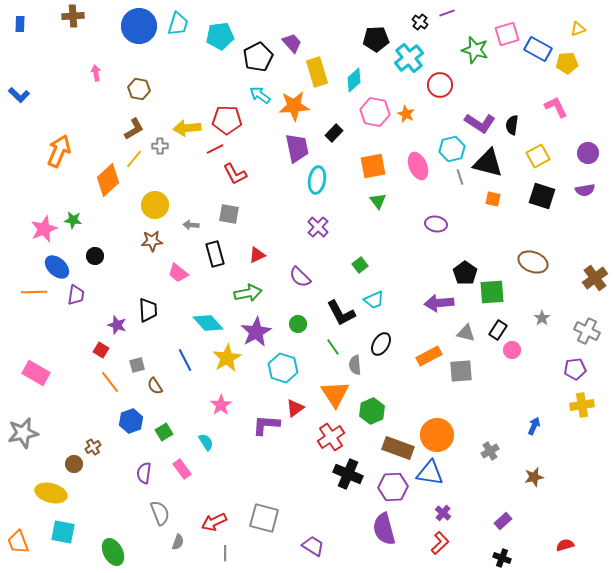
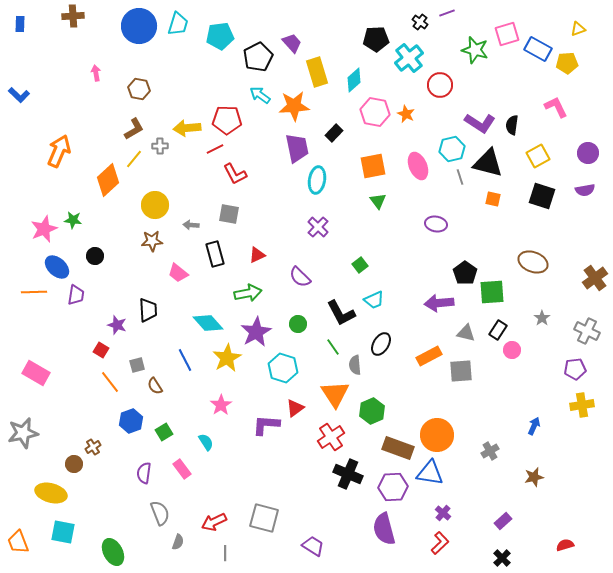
black cross at (502, 558): rotated 24 degrees clockwise
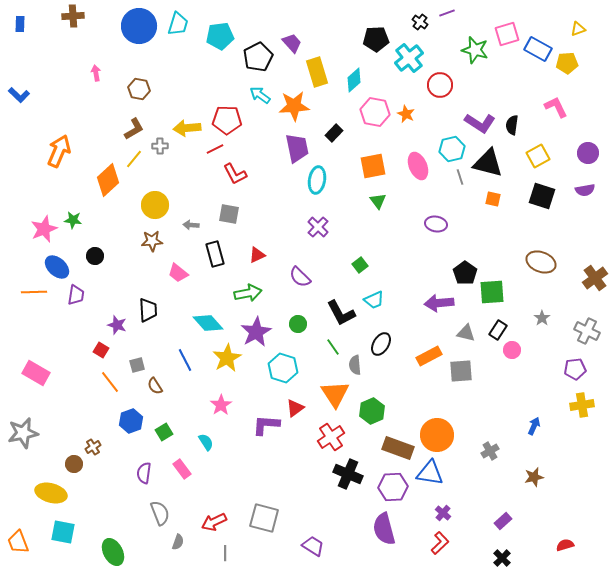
brown ellipse at (533, 262): moved 8 px right
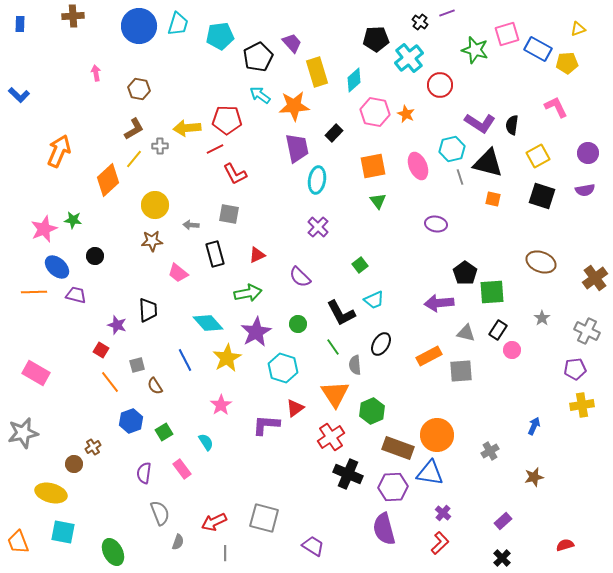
purple trapezoid at (76, 295): rotated 85 degrees counterclockwise
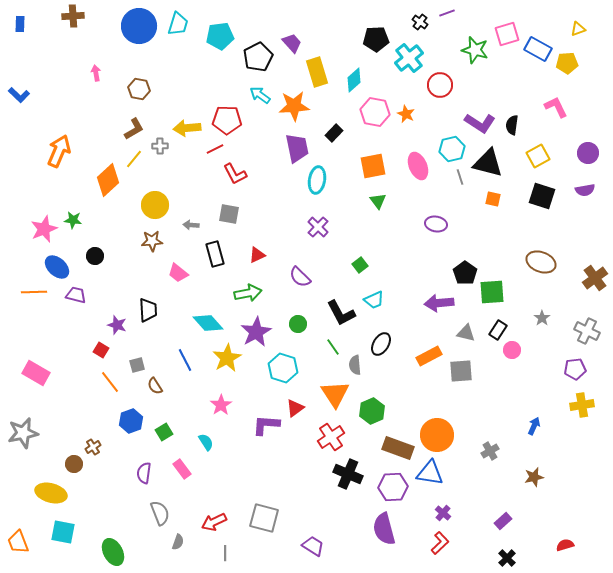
black cross at (502, 558): moved 5 px right
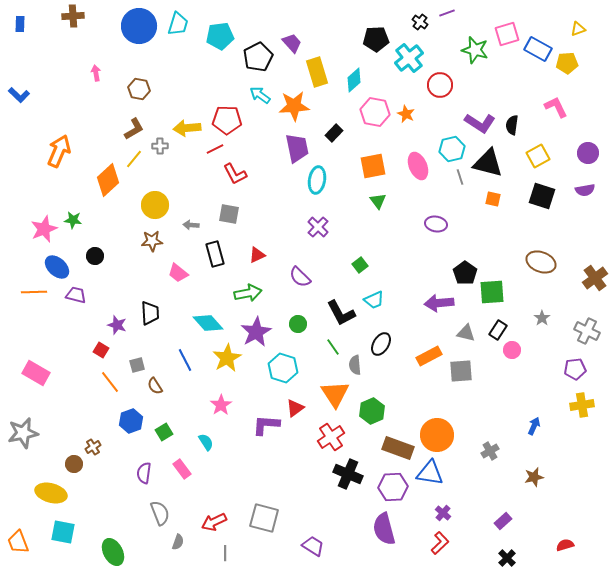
black trapezoid at (148, 310): moved 2 px right, 3 px down
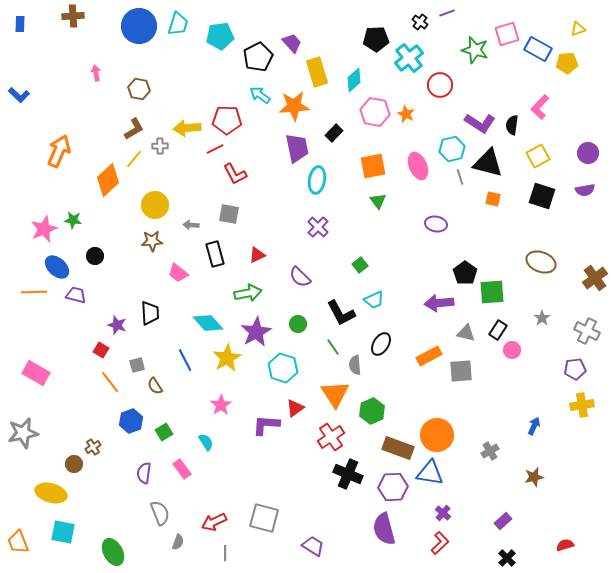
pink L-shape at (556, 107): moved 16 px left; rotated 110 degrees counterclockwise
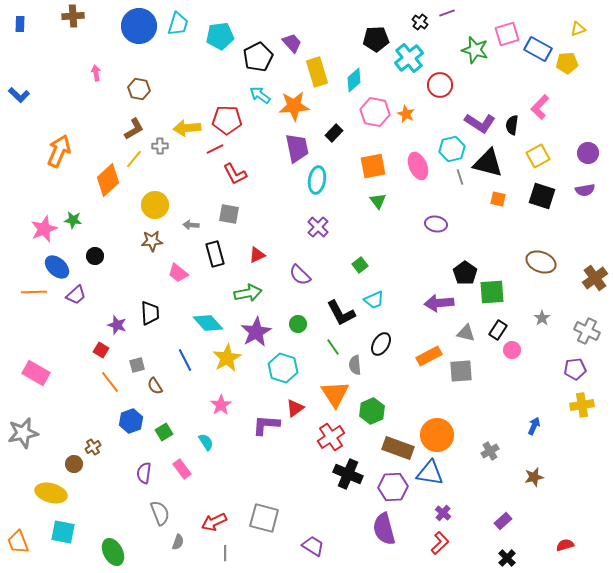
orange square at (493, 199): moved 5 px right
purple semicircle at (300, 277): moved 2 px up
purple trapezoid at (76, 295): rotated 125 degrees clockwise
